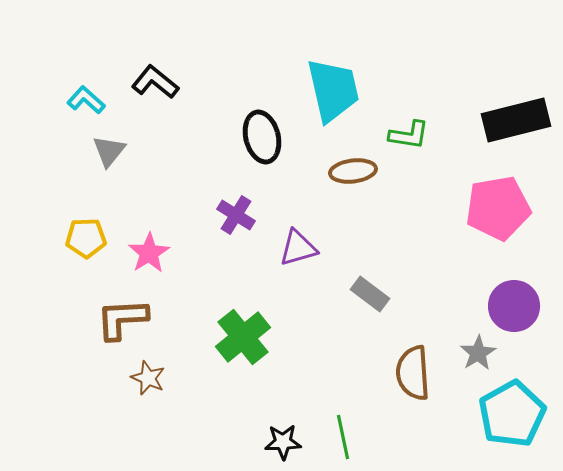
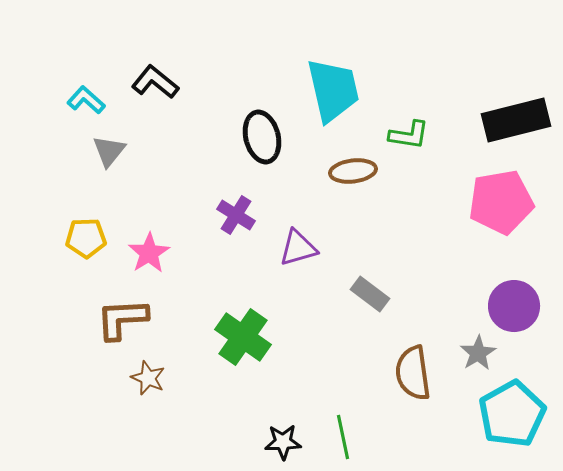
pink pentagon: moved 3 px right, 6 px up
green cross: rotated 16 degrees counterclockwise
brown semicircle: rotated 4 degrees counterclockwise
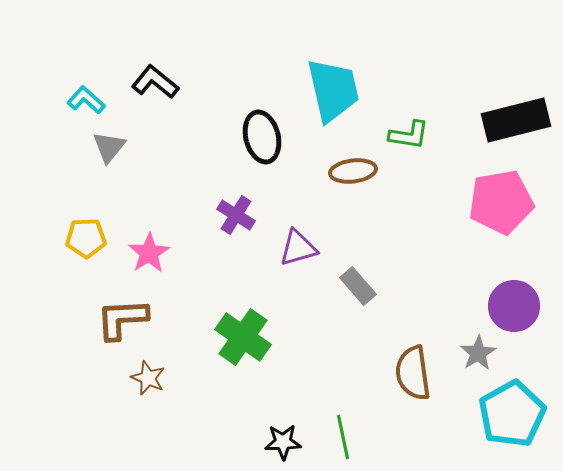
gray triangle: moved 4 px up
gray rectangle: moved 12 px left, 8 px up; rotated 12 degrees clockwise
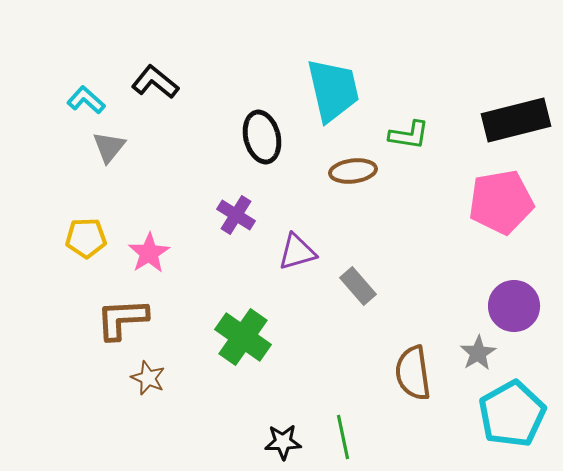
purple triangle: moved 1 px left, 4 px down
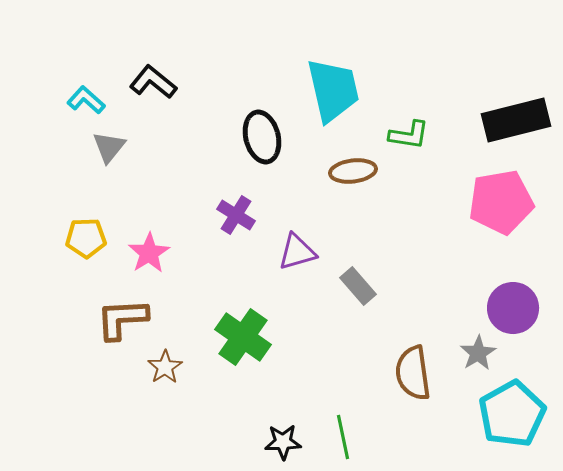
black L-shape: moved 2 px left
purple circle: moved 1 px left, 2 px down
brown star: moved 17 px right, 11 px up; rotated 16 degrees clockwise
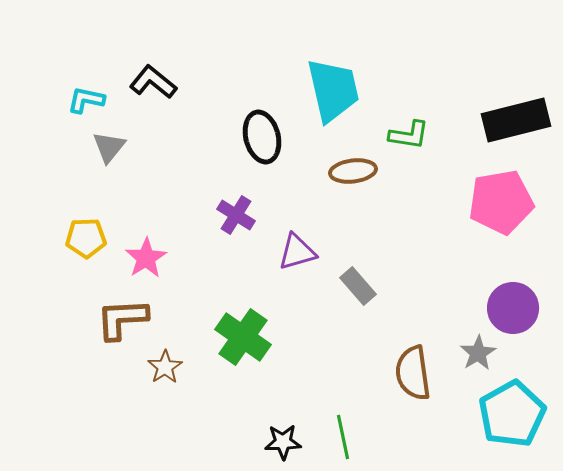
cyan L-shape: rotated 30 degrees counterclockwise
pink star: moved 3 px left, 5 px down
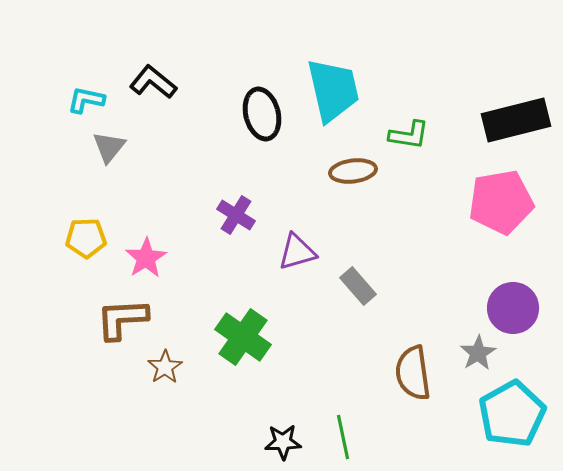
black ellipse: moved 23 px up
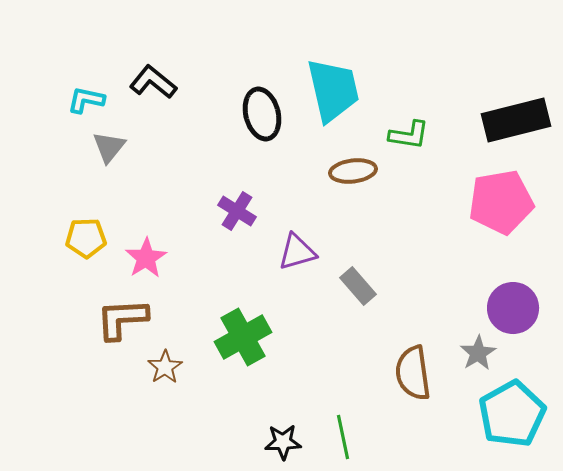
purple cross: moved 1 px right, 4 px up
green cross: rotated 26 degrees clockwise
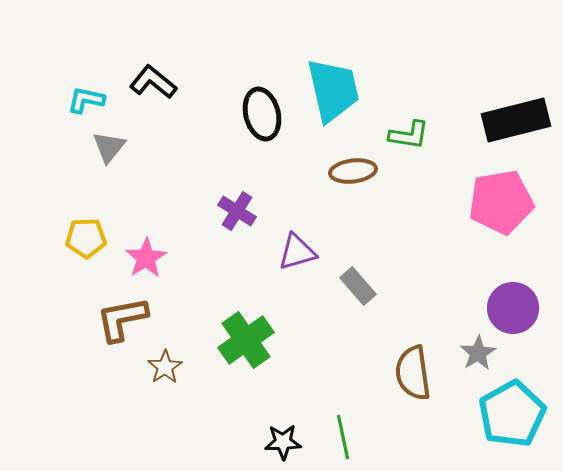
brown L-shape: rotated 8 degrees counterclockwise
green cross: moved 3 px right, 3 px down; rotated 6 degrees counterclockwise
